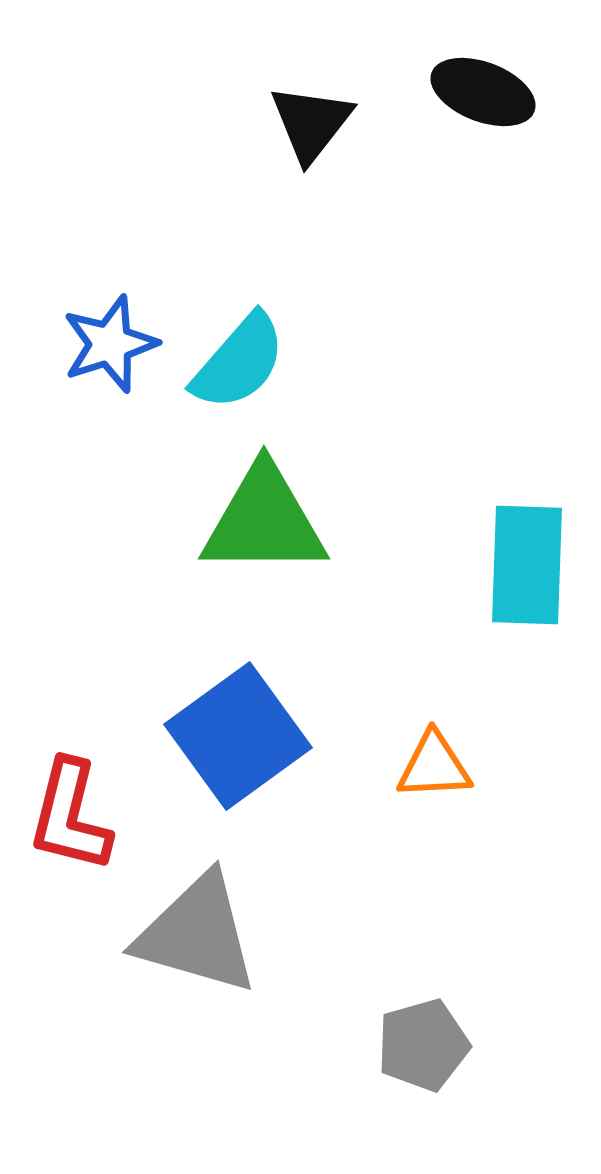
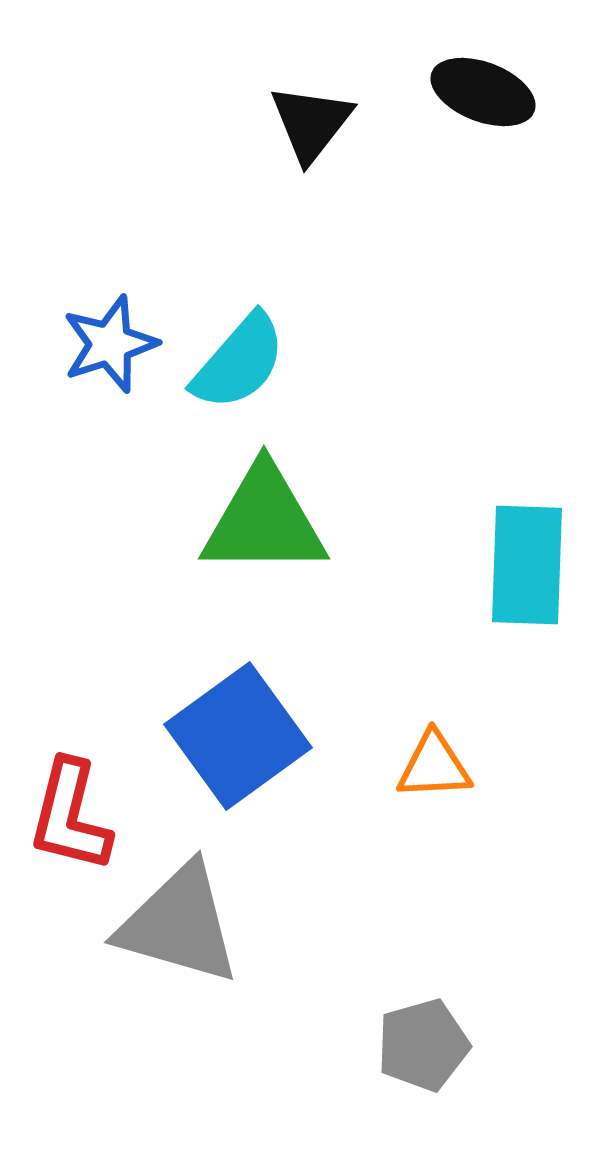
gray triangle: moved 18 px left, 10 px up
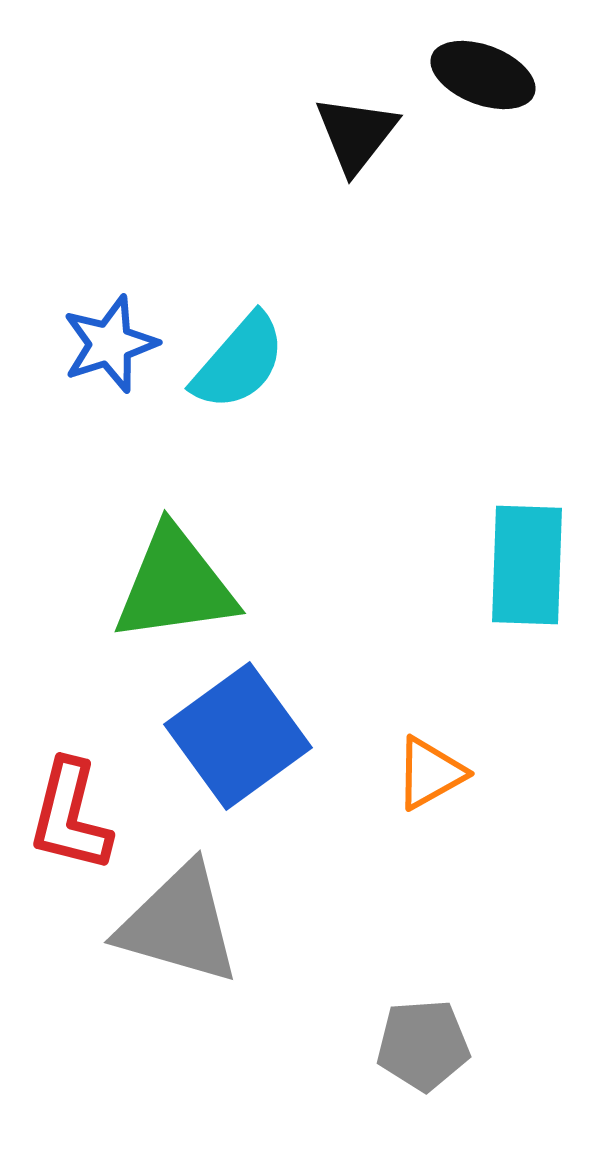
black ellipse: moved 17 px up
black triangle: moved 45 px right, 11 px down
green triangle: moved 89 px left, 64 px down; rotated 8 degrees counterclockwise
orange triangle: moved 4 px left, 7 px down; rotated 26 degrees counterclockwise
gray pentagon: rotated 12 degrees clockwise
